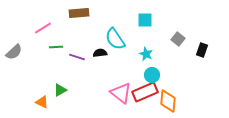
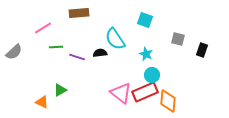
cyan square: rotated 21 degrees clockwise
gray square: rotated 24 degrees counterclockwise
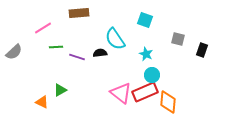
orange diamond: moved 1 px down
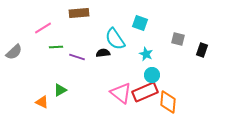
cyan square: moved 5 px left, 3 px down
black semicircle: moved 3 px right
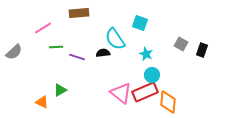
gray square: moved 3 px right, 5 px down; rotated 16 degrees clockwise
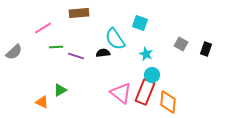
black rectangle: moved 4 px right, 1 px up
purple line: moved 1 px left, 1 px up
red rectangle: rotated 45 degrees counterclockwise
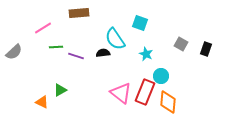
cyan circle: moved 9 px right, 1 px down
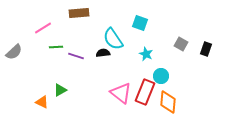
cyan semicircle: moved 2 px left
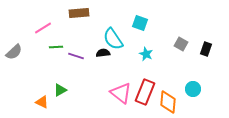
cyan circle: moved 32 px right, 13 px down
